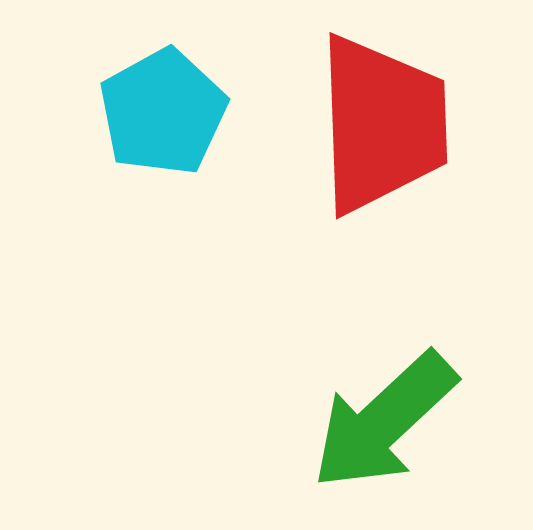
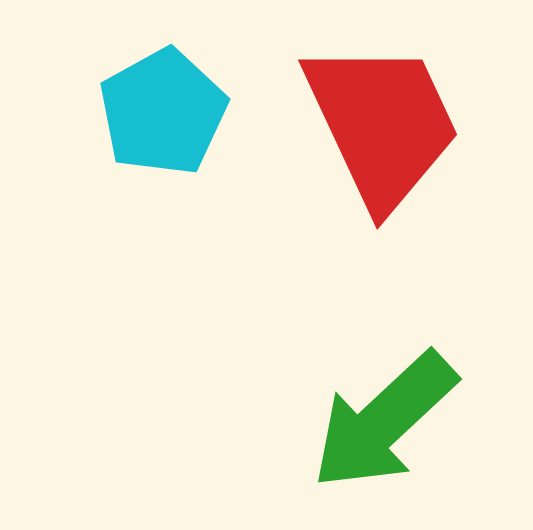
red trapezoid: rotated 23 degrees counterclockwise
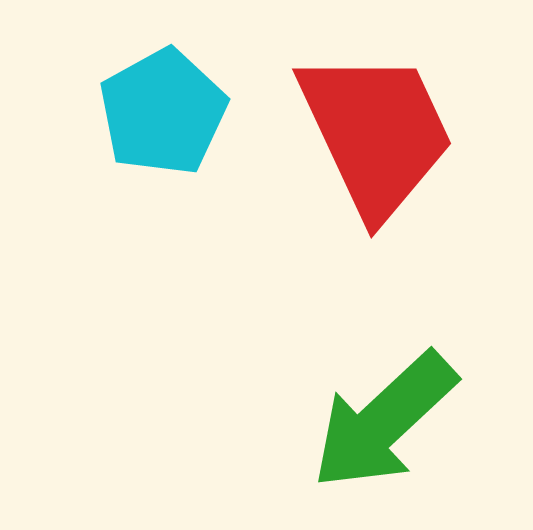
red trapezoid: moved 6 px left, 9 px down
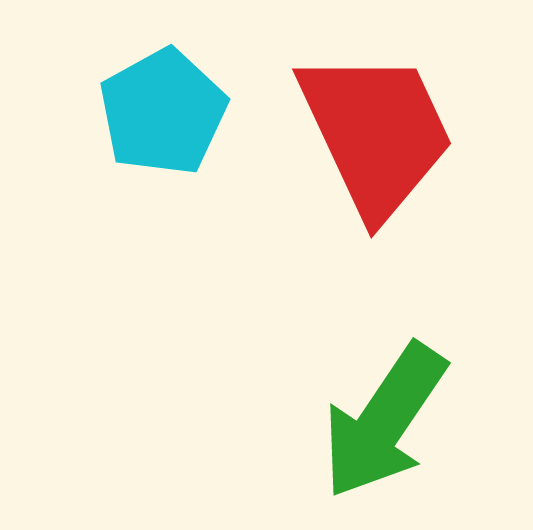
green arrow: rotated 13 degrees counterclockwise
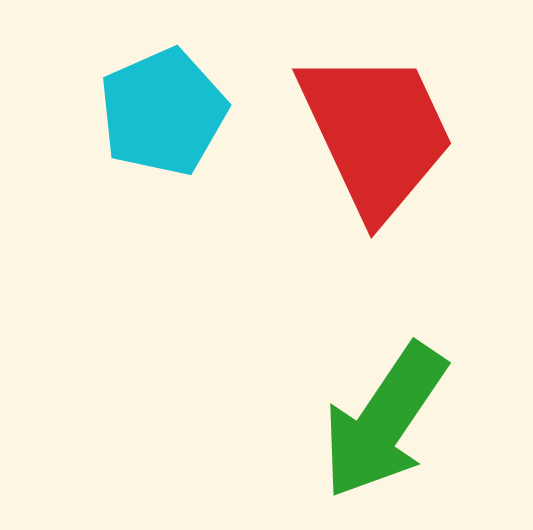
cyan pentagon: rotated 5 degrees clockwise
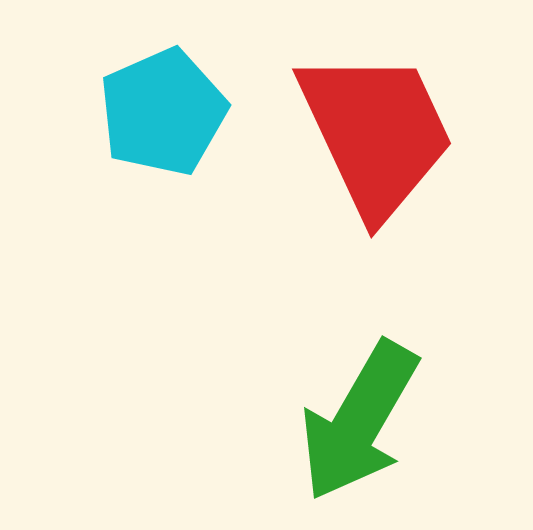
green arrow: moved 25 px left; rotated 4 degrees counterclockwise
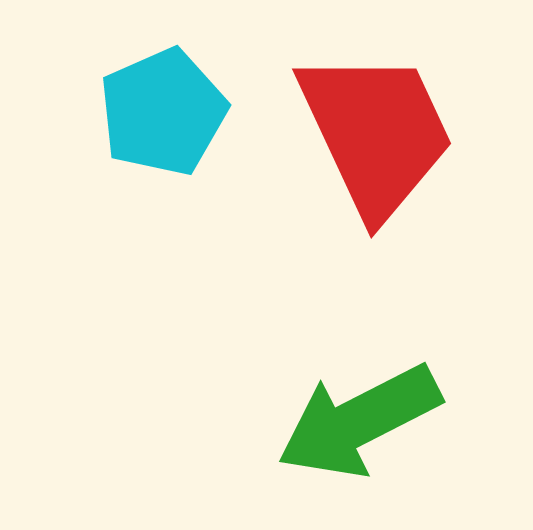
green arrow: rotated 33 degrees clockwise
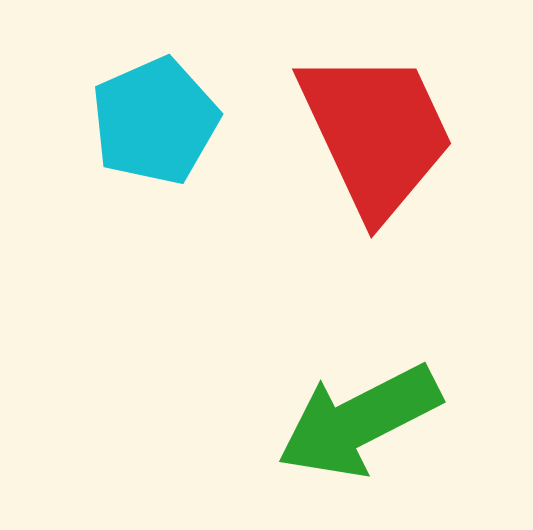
cyan pentagon: moved 8 px left, 9 px down
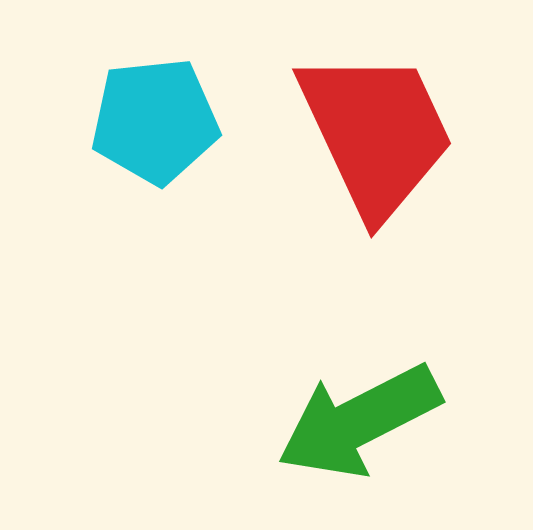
cyan pentagon: rotated 18 degrees clockwise
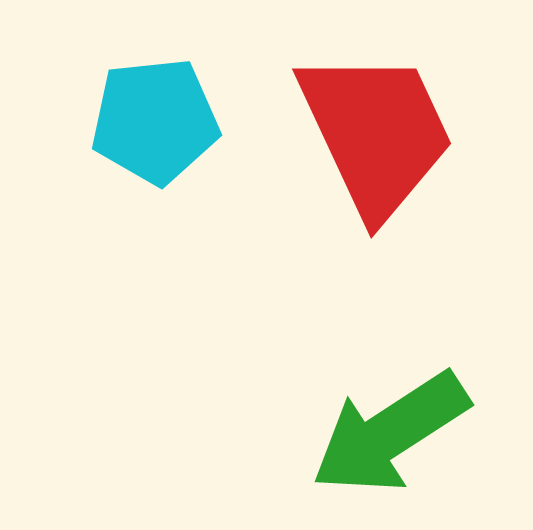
green arrow: moved 31 px right, 12 px down; rotated 6 degrees counterclockwise
